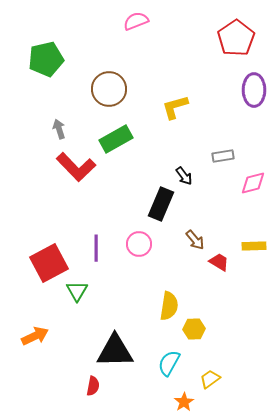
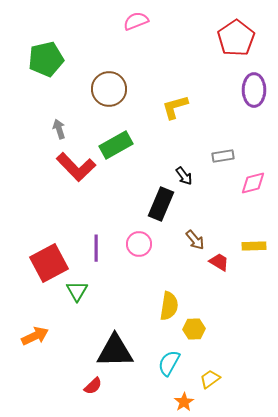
green rectangle: moved 6 px down
red semicircle: rotated 36 degrees clockwise
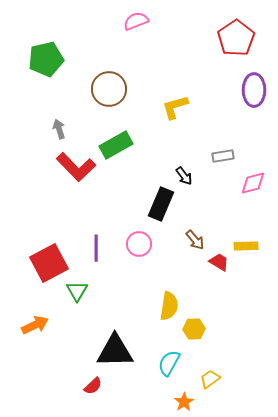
yellow rectangle: moved 8 px left
orange arrow: moved 11 px up
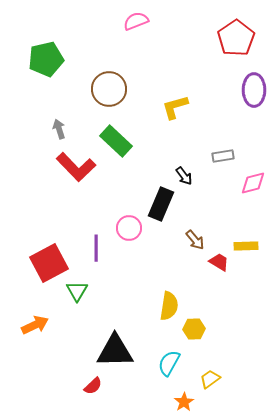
green rectangle: moved 4 px up; rotated 72 degrees clockwise
pink circle: moved 10 px left, 16 px up
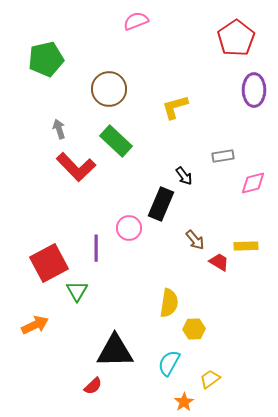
yellow semicircle: moved 3 px up
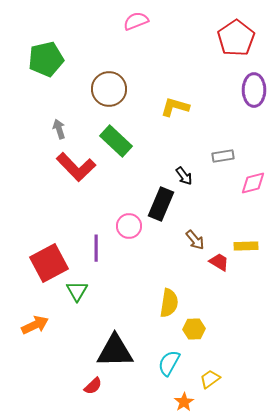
yellow L-shape: rotated 32 degrees clockwise
pink circle: moved 2 px up
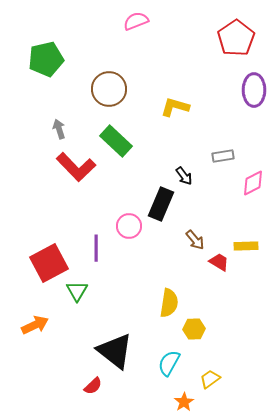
pink diamond: rotated 12 degrees counterclockwise
black triangle: rotated 39 degrees clockwise
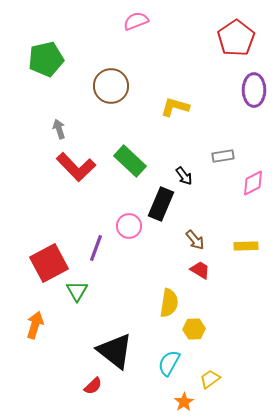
brown circle: moved 2 px right, 3 px up
green rectangle: moved 14 px right, 20 px down
purple line: rotated 20 degrees clockwise
red trapezoid: moved 19 px left, 8 px down
orange arrow: rotated 48 degrees counterclockwise
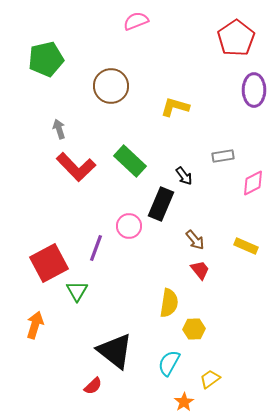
yellow rectangle: rotated 25 degrees clockwise
red trapezoid: rotated 20 degrees clockwise
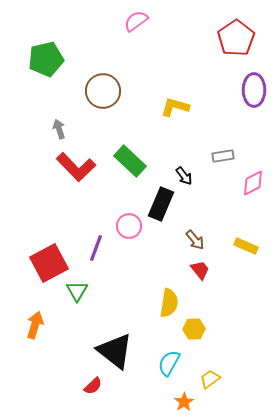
pink semicircle: rotated 15 degrees counterclockwise
brown circle: moved 8 px left, 5 px down
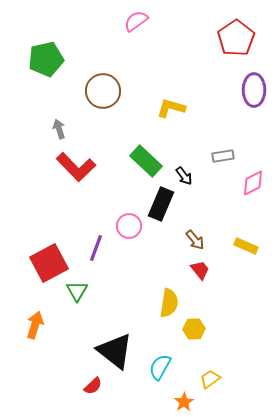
yellow L-shape: moved 4 px left, 1 px down
green rectangle: moved 16 px right
cyan semicircle: moved 9 px left, 4 px down
